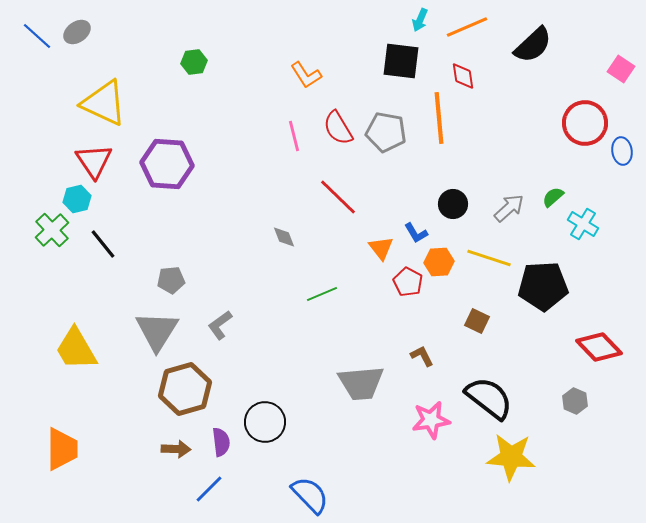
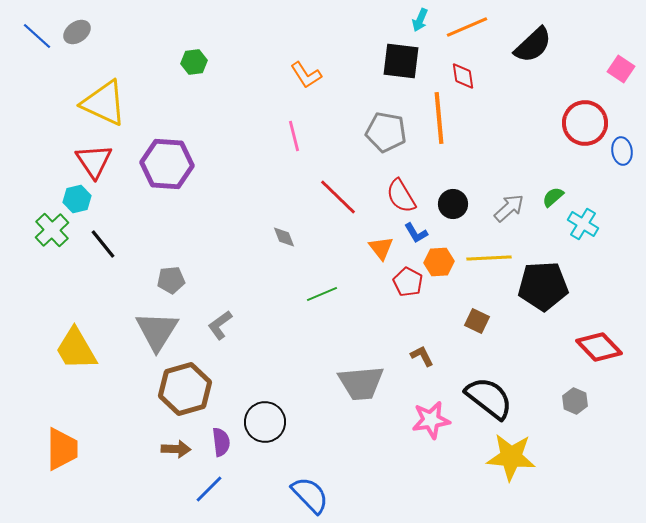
red semicircle at (338, 128): moved 63 px right, 68 px down
yellow line at (489, 258): rotated 21 degrees counterclockwise
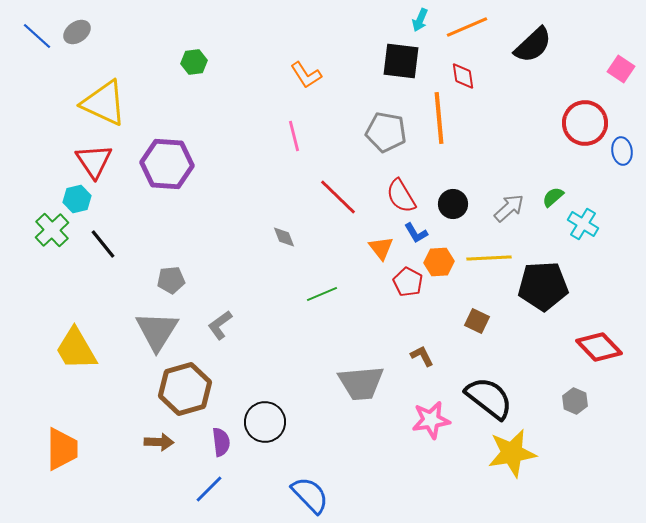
brown arrow at (176, 449): moved 17 px left, 7 px up
yellow star at (511, 457): moved 1 px right, 4 px up; rotated 15 degrees counterclockwise
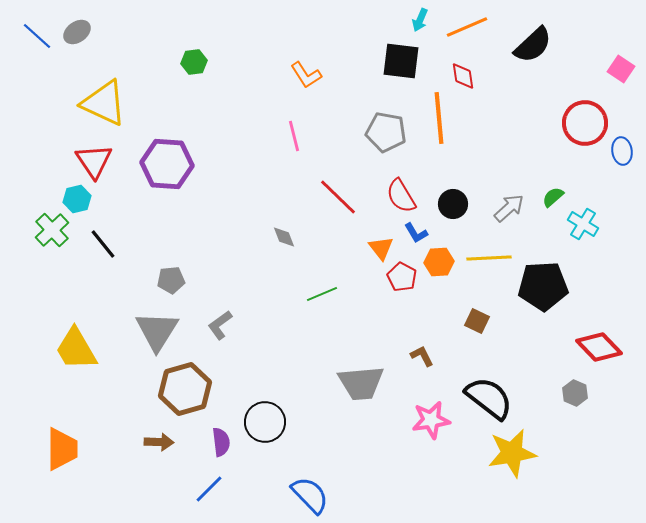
red pentagon at (408, 282): moved 6 px left, 5 px up
gray hexagon at (575, 401): moved 8 px up
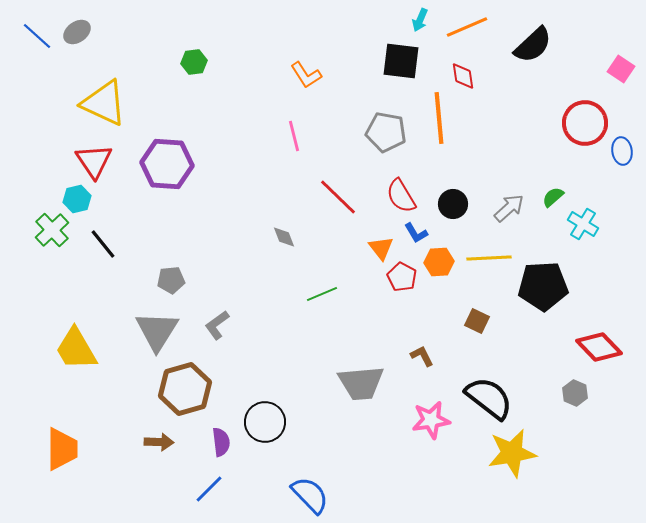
gray L-shape at (220, 325): moved 3 px left
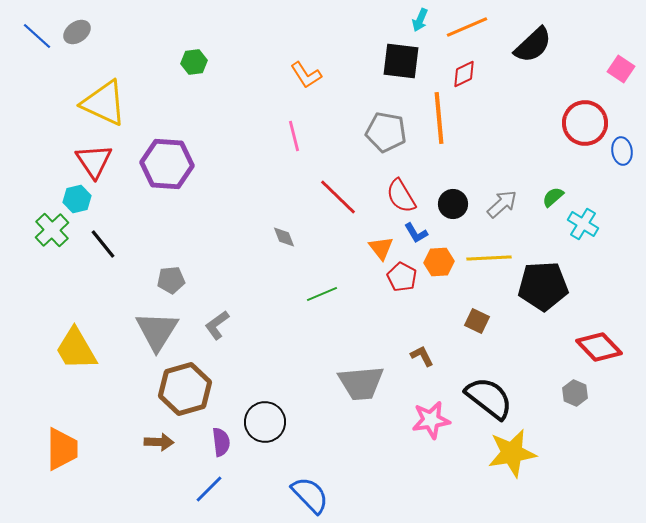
red diamond at (463, 76): moved 1 px right, 2 px up; rotated 72 degrees clockwise
gray arrow at (509, 208): moved 7 px left, 4 px up
